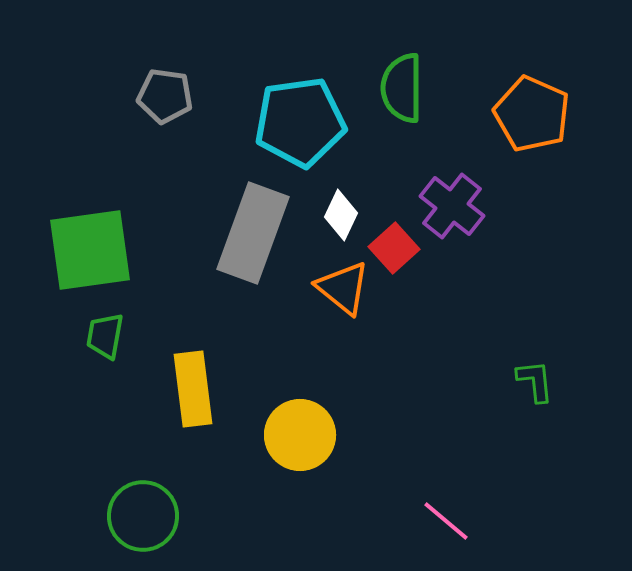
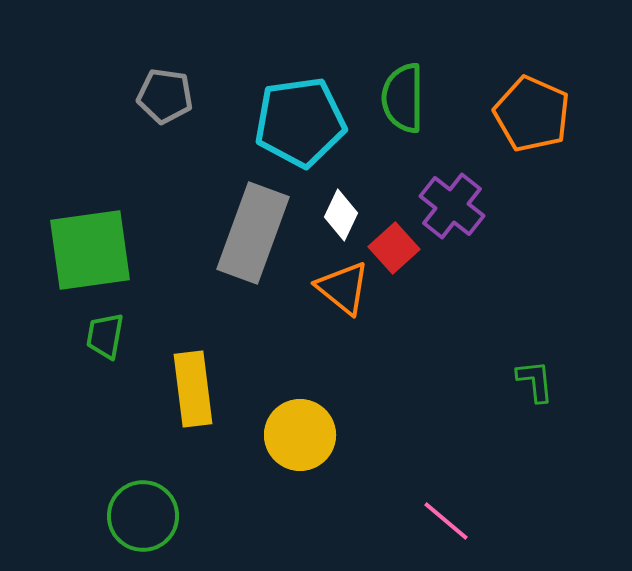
green semicircle: moved 1 px right, 10 px down
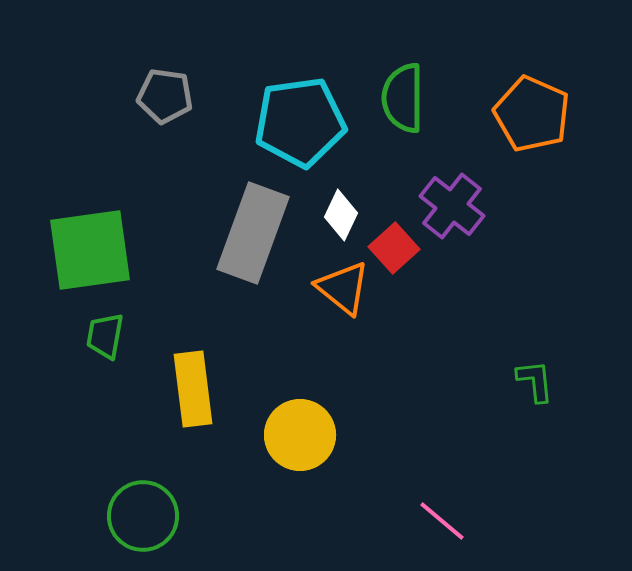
pink line: moved 4 px left
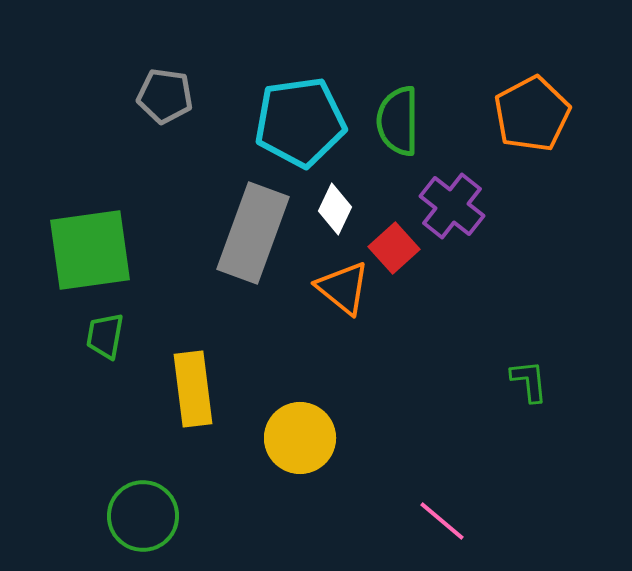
green semicircle: moved 5 px left, 23 px down
orange pentagon: rotated 20 degrees clockwise
white diamond: moved 6 px left, 6 px up
green L-shape: moved 6 px left
yellow circle: moved 3 px down
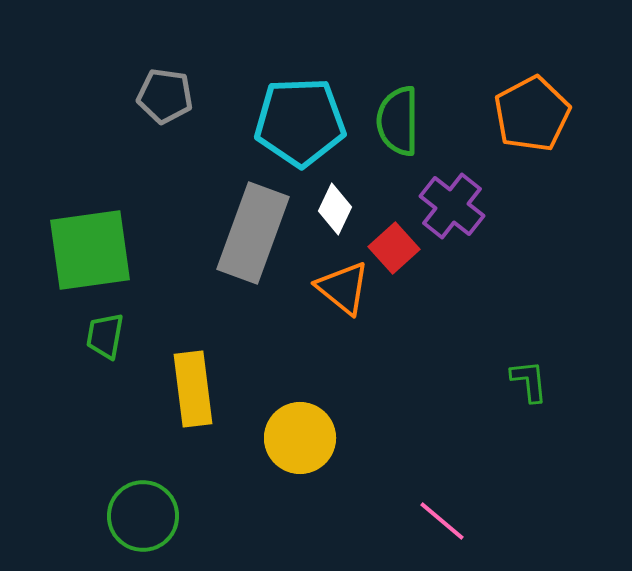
cyan pentagon: rotated 6 degrees clockwise
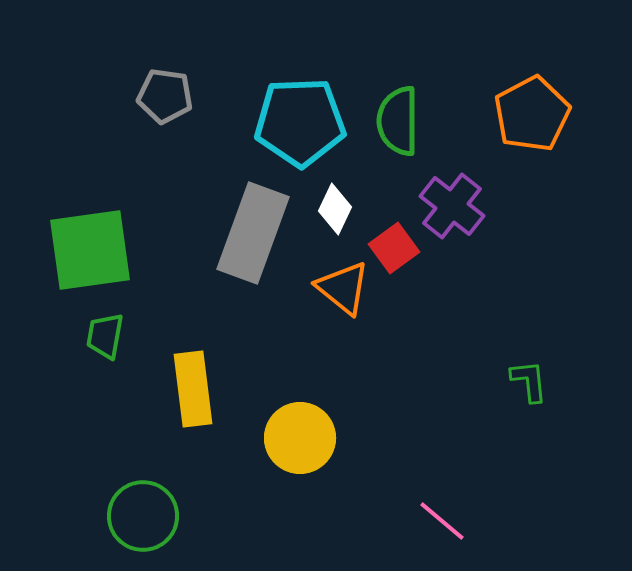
red square: rotated 6 degrees clockwise
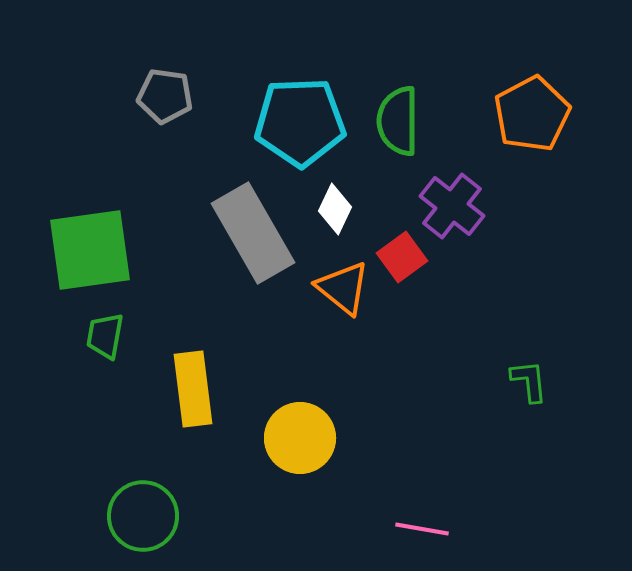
gray rectangle: rotated 50 degrees counterclockwise
red square: moved 8 px right, 9 px down
pink line: moved 20 px left, 8 px down; rotated 30 degrees counterclockwise
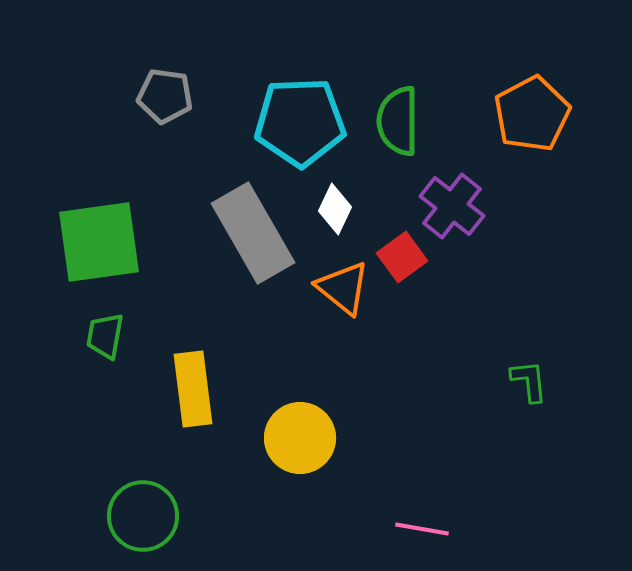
green square: moved 9 px right, 8 px up
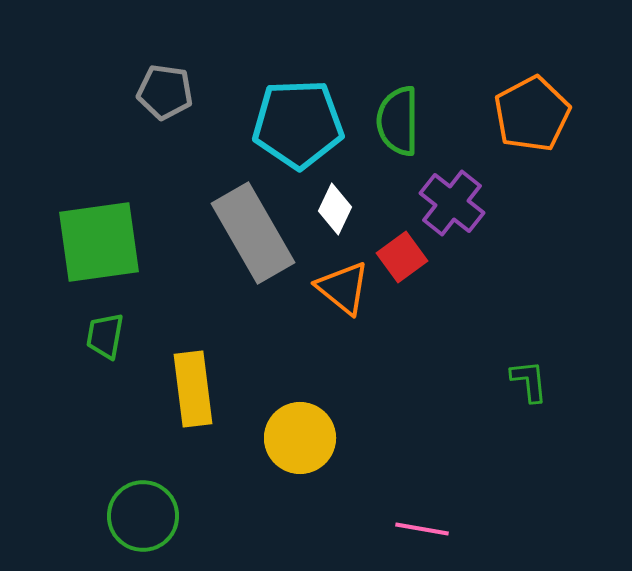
gray pentagon: moved 4 px up
cyan pentagon: moved 2 px left, 2 px down
purple cross: moved 3 px up
